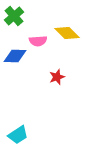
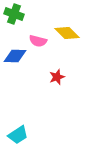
green cross: moved 2 px up; rotated 30 degrees counterclockwise
pink semicircle: rotated 18 degrees clockwise
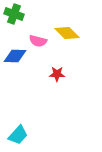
red star: moved 3 px up; rotated 21 degrees clockwise
cyan trapezoid: rotated 15 degrees counterclockwise
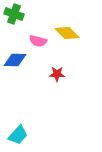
blue diamond: moved 4 px down
